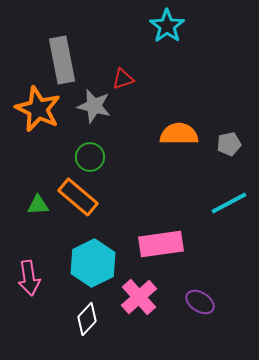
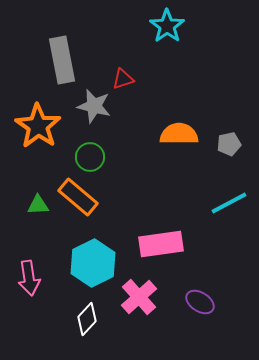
orange star: moved 17 px down; rotated 9 degrees clockwise
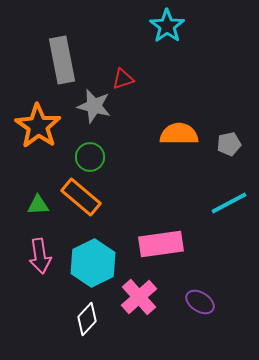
orange rectangle: moved 3 px right
pink arrow: moved 11 px right, 22 px up
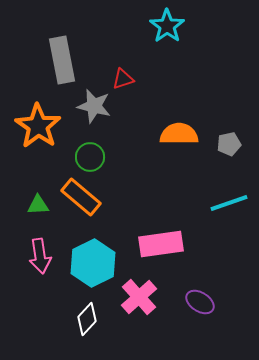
cyan line: rotated 9 degrees clockwise
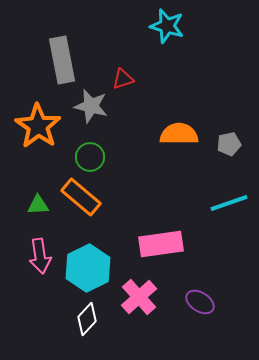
cyan star: rotated 20 degrees counterclockwise
gray star: moved 3 px left
cyan hexagon: moved 5 px left, 5 px down
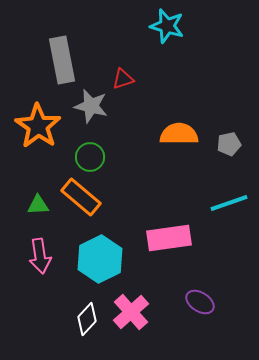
pink rectangle: moved 8 px right, 6 px up
cyan hexagon: moved 12 px right, 9 px up
pink cross: moved 8 px left, 15 px down
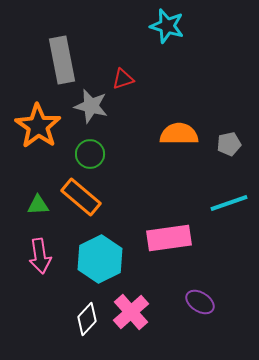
green circle: moved 3 px up
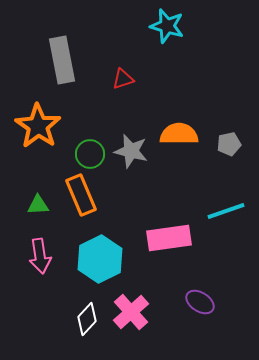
gray star: moved 40 px right, 45 px down
orange rectangle: moved 2 px up; rotated 27 degrees clockwise
cyan line: moved 3 px left, 8 px down
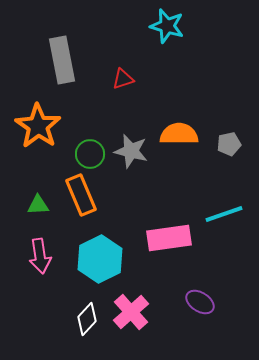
cyan line: moved 2 px left, 3 px down
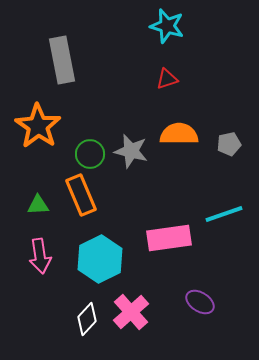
red triangle: moved 44 px right
